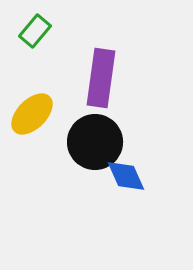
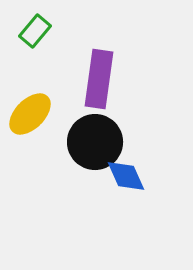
purple rectangle: moved 2 px left, 1 px down
yellow ellipse: moved 2 px left
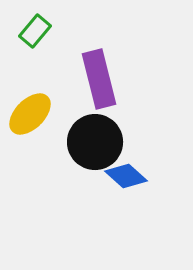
purple rectangle: rotated 22 degrees counterclockwise
blue diamond: rotated 24 degrees counterclockwise
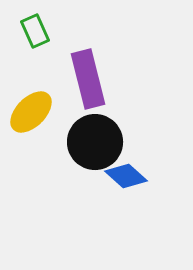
green rectangle: rotated 64 degrees counterclockwise
purple rectangle: moved 11 px left
yellow ellipse: moved 1 px right, 2 px up
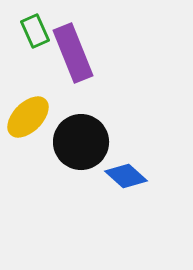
purple rectangle: moved 15 px left, 26 px up; rotated 8 degrees counterclockwise
yellow ellipse: moved 3 px left, 5 px down
black circle: moved 14 px left
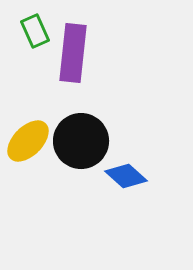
purple rectangle: rotated 28 degrees clockwise
yellow ellipse: moved 24 px down
black circle: moved 1 px up
